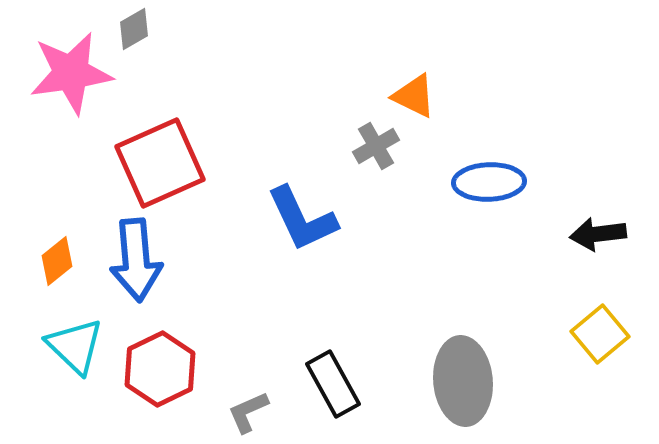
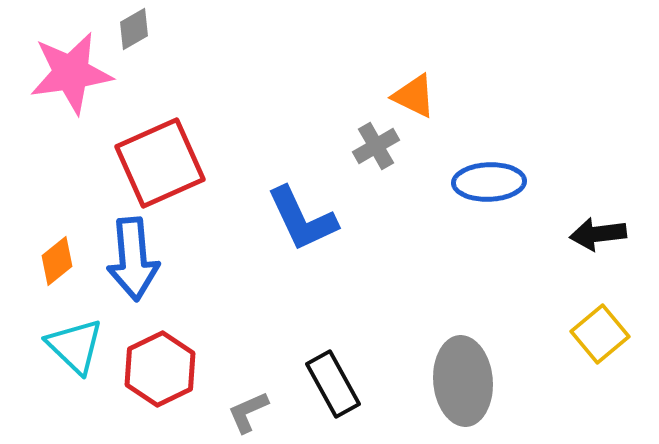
blue arrow: moved 3 px left, 1 px up
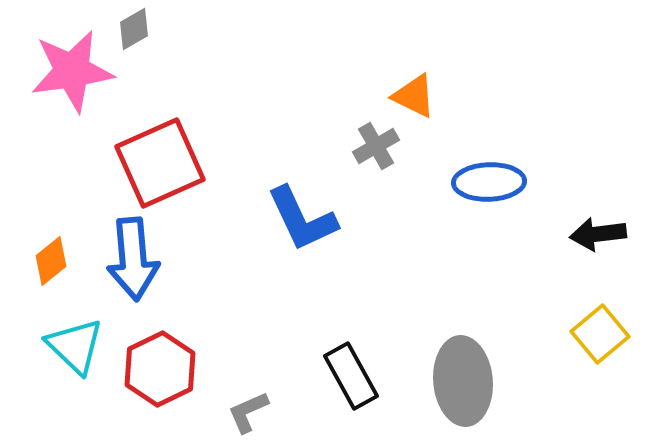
pink star: moved 1 px right, 2 px up
orange diamond: moved 6 px left
black rectangle: moved 18 px right, 8 px up
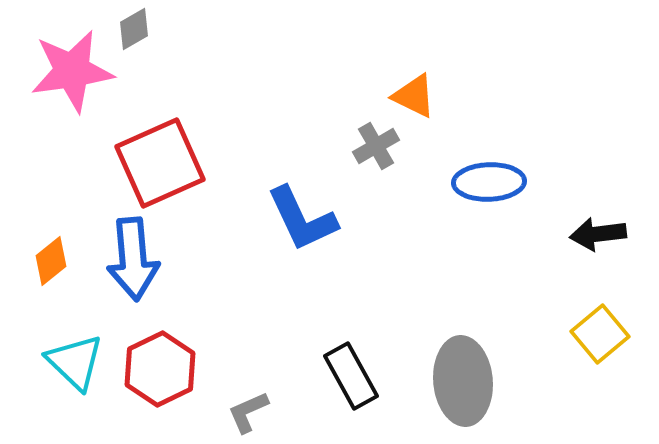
cyan triangle: moved 16 px down
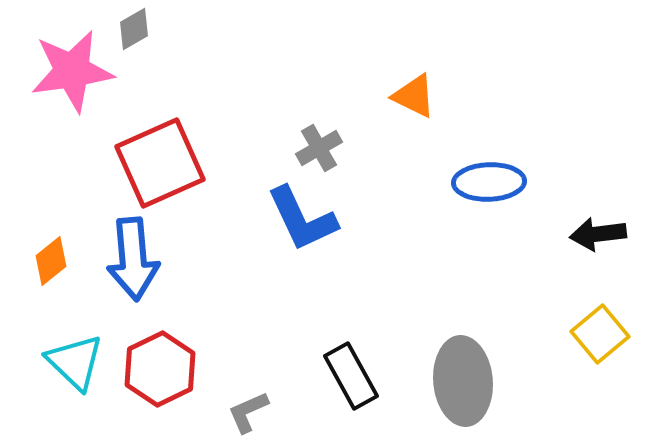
gray cross: moved 57 px left, 2 px down
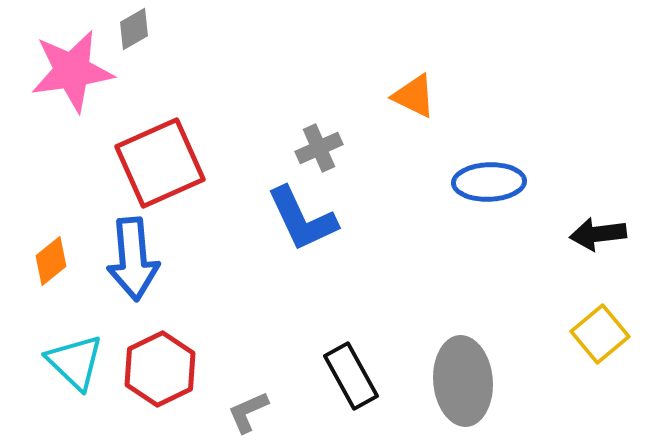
gray cross: rotated 6 degrees clockwise
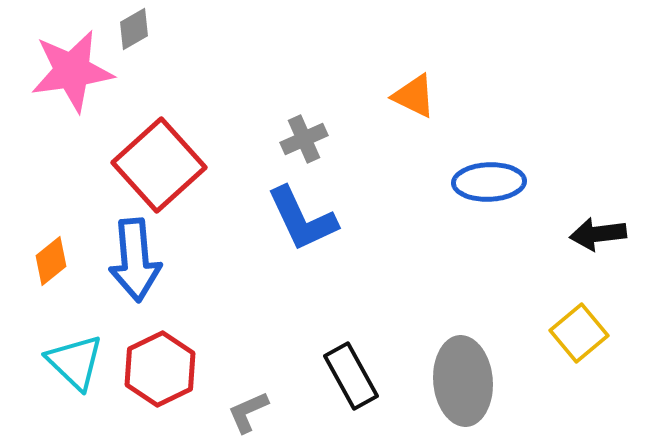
gray cross: moved 15 px left, 9 px up
red square: moved 1 px left, 2 px down; rotated 18 degrees counterclockwise
blue arrow: moved 2 px right, 1 px down
yellow square: moved 21 px left, 1 px up
